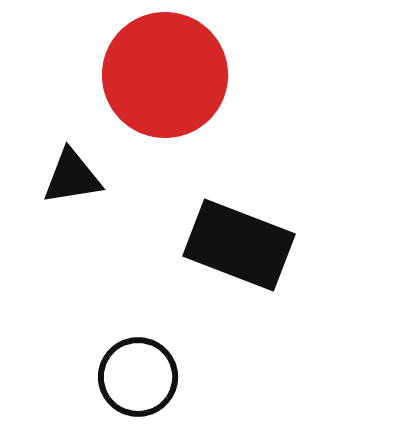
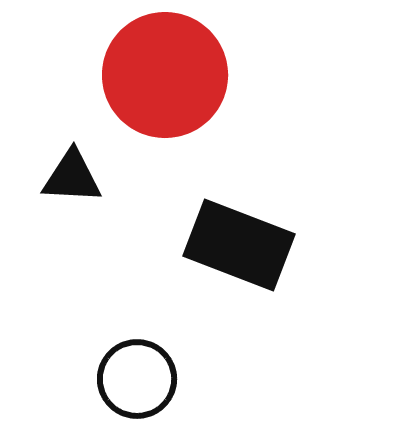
black triangle: rotated 12 degrees clockwise
black circle: moved 1 px left, 2 px down
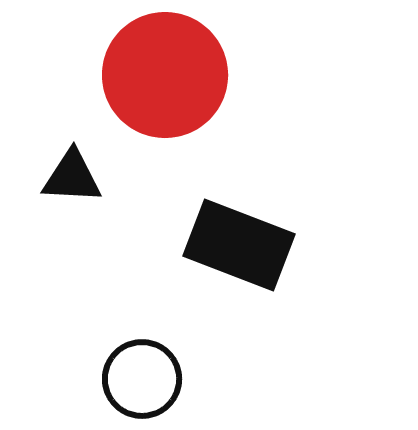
black circle: moved 5 px right
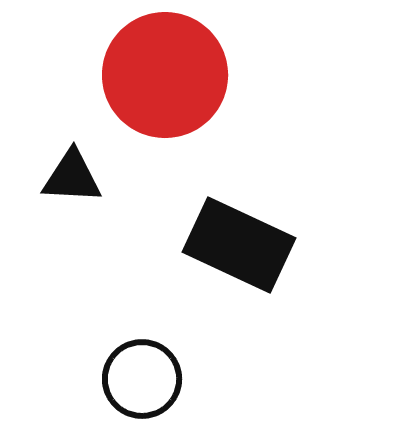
black rectangle: rotated 4 degrees clockwise
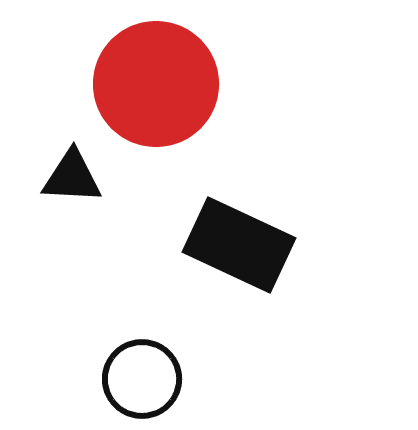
red circle: moved 9 px left, 9 px down
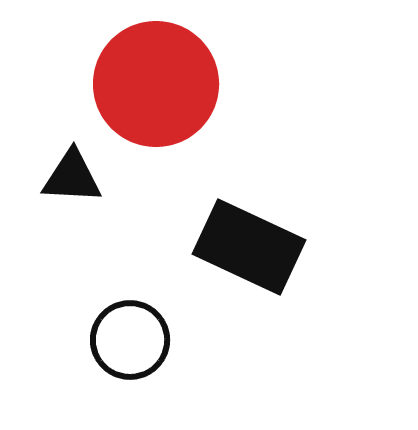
black rectangle: moved 10 px right, 2 px down
black circle: moved 12 px left, 39 px up
